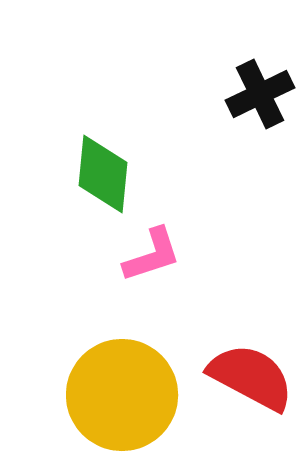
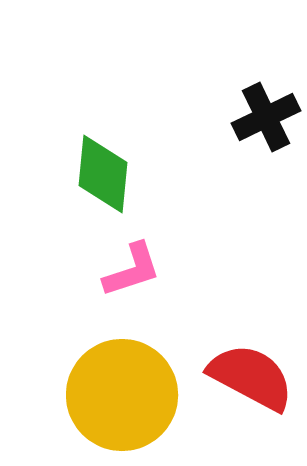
black cross: moved 6 px right, 23 px down
pink L-shape: moved 20 px left, 15 px down
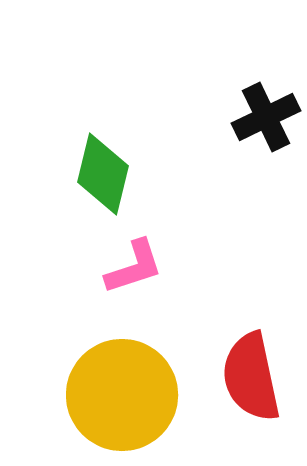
green diamond: rotated 8 degrees clockwise
pink L-shape: moved 2 px right, 3 px up
red semicircle: rotated 130 degrees counterclockwise
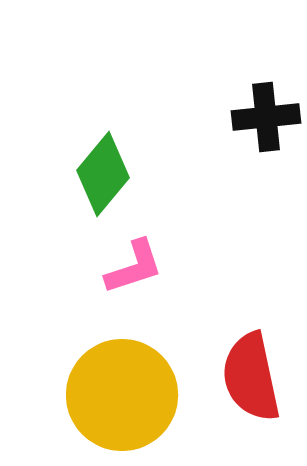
black cross: rotated 20 degrees clockwise
green diamond: rotated 26 degrees clockwise
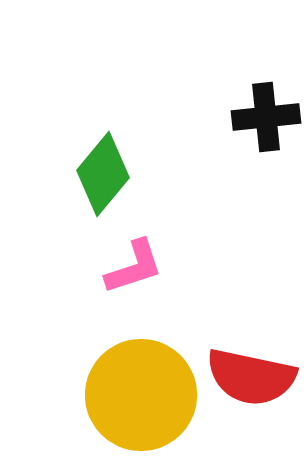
red semicircle: rotated 66 degrees counterclockwise
yellow circle: moved 19 px right
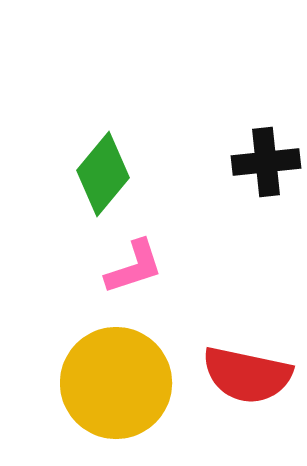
black cross: moved 45 px down
red semicircle: moved 4 px left, 2 px up
yellow circle: moved 25 px left, 12 px up
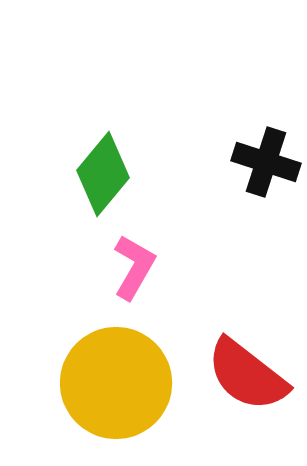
black cross: rotated 24 degrees clockwise
pink L-shape: rotated 42 degrees counterclockwise
red semicircle: rotated 26 degrees clockwise
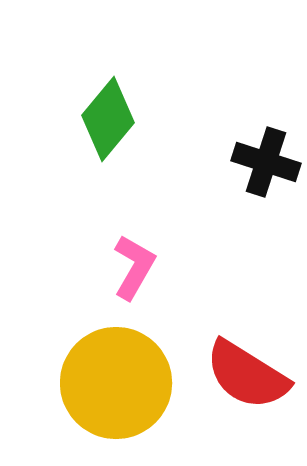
green diamond: moved 5 px right, 55 px up
red semicircle: rotated 6 degrees counterclockwise
